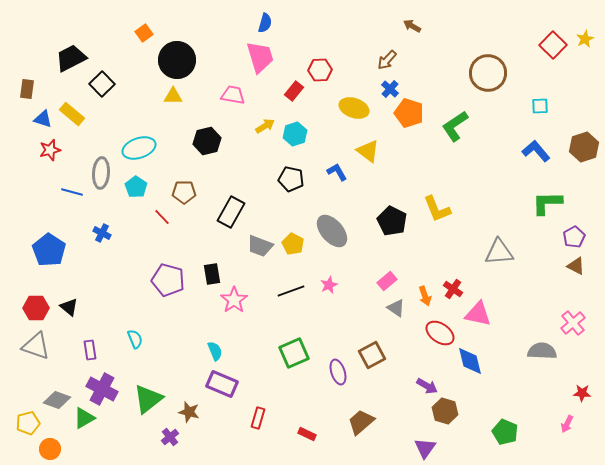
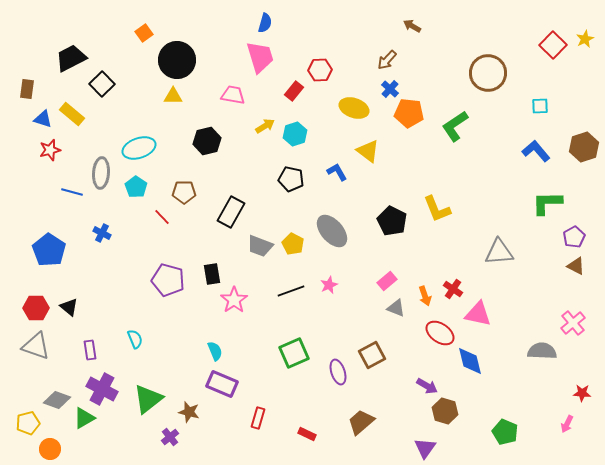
orange pentagon at (409, 113): rotated 12 degrees counterclockwise
gray triangle at (396, 308): rotated 12 degrees counterclockwise
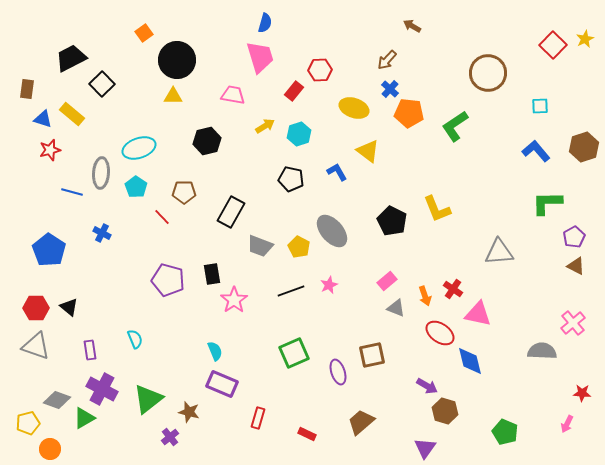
cyan hexagon at (295, 134): moved 4 px right
yellow pentagon at (293, 244): moved 6 px right, 3 px down
brown square at (372, 355): rotated 16 degrees clockwise
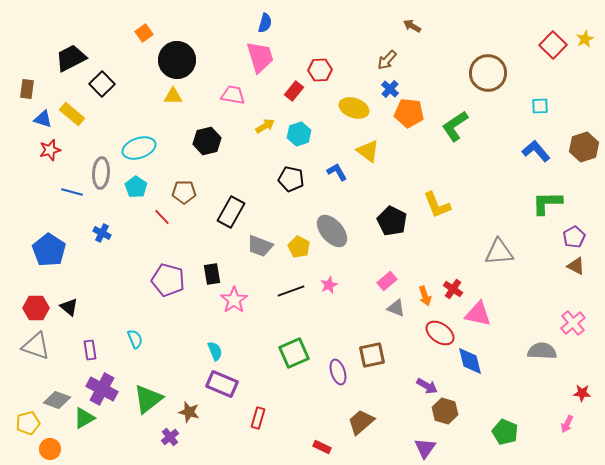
yellow L-shape at (437, 209): moved 4 px up
red rectangle at (307, 434): moved 15 px right, 13 px down
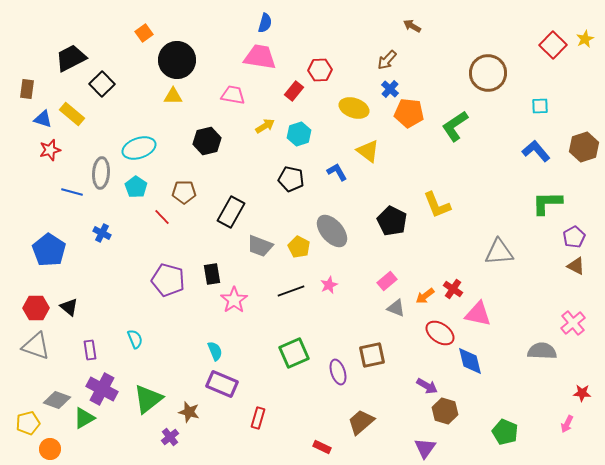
pink trapezoid at (260, 57): rotated 64 degrees counterclockwise
orange arrow at (425, 296): rotated 72 degrees clockwise
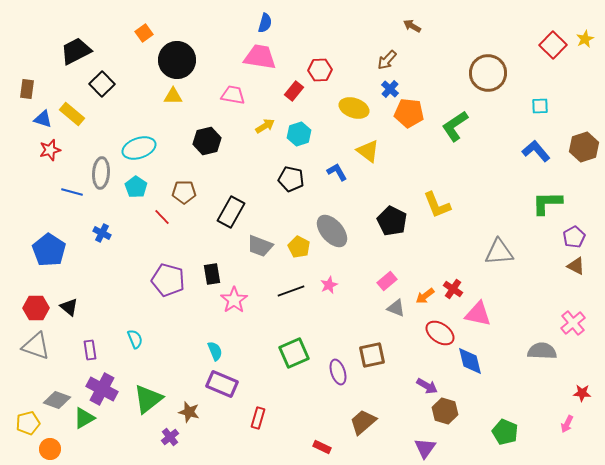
black trapezoid at (71, 58): moved 5 px right, 7 px up
brown trapezoid at (361, 422): moved 2 px right
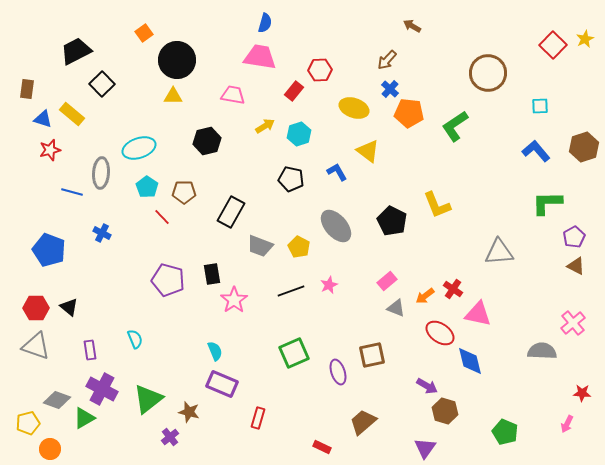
cyan pentagon at (136, 187): moved 11 px right
gray ellipse at (332, 231): moved 4 px right, 5 px up
blue pentagon at (49, 250): rotated 12 degrees counterclockwise
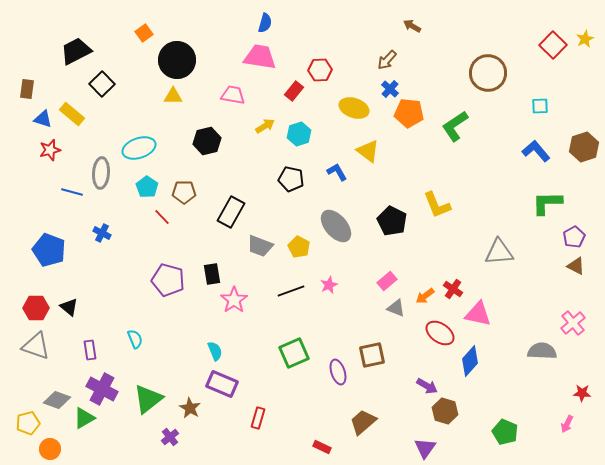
blue diamond at (470, 361): rotated 56 degrees clockwise
brown star at (189, 412): moved 1 px right, 4 px up; rotated 15 degrees clockwise
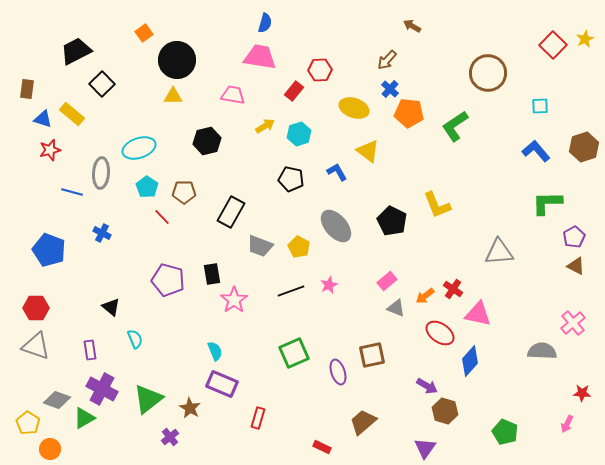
black triangle at (69, 307): moved 42 px right
yellow pentagon at (28, 423): rotated 25 degrees counterclockwise
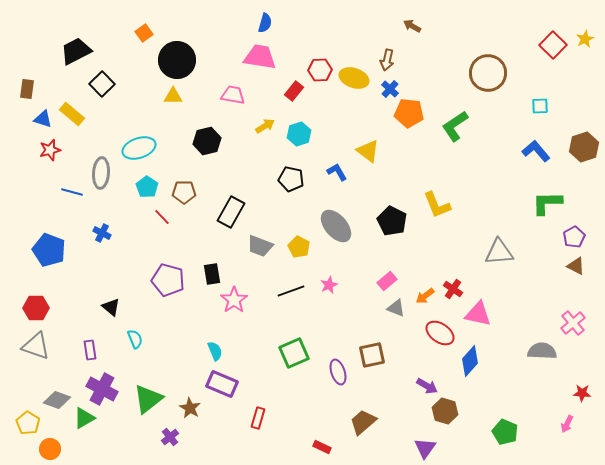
brown arrow at (387, 60): rotated 30 degrees counterclockwise
yellow ellipse at (354, 108): moved 30 px up
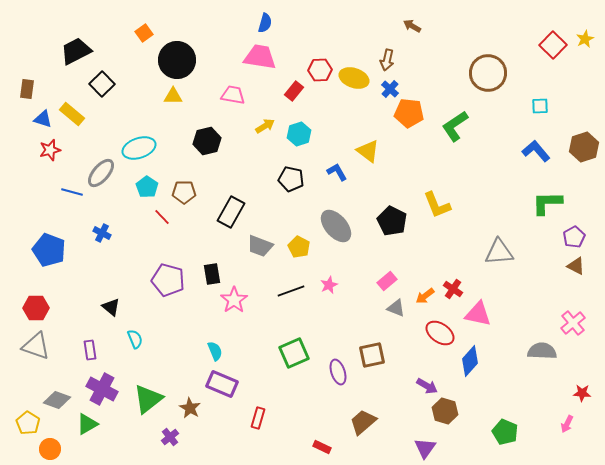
gray ellipse at (101, 173): rotated 36 degrees clockwise
green triangle at (84, 418): moved 3 px right, 6 px down
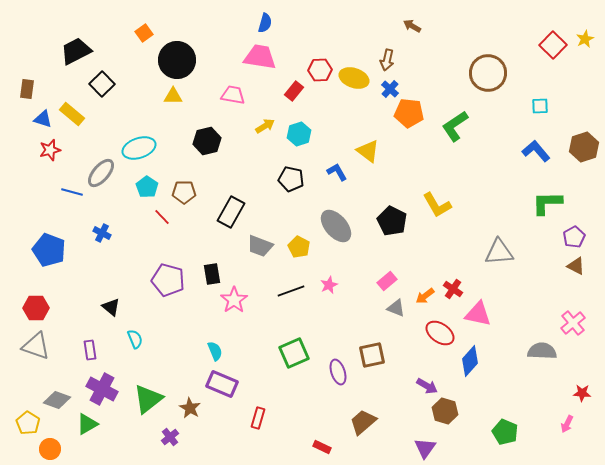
yellow L-shape at (437, 205): rotated 8 degrees counterclockwise
